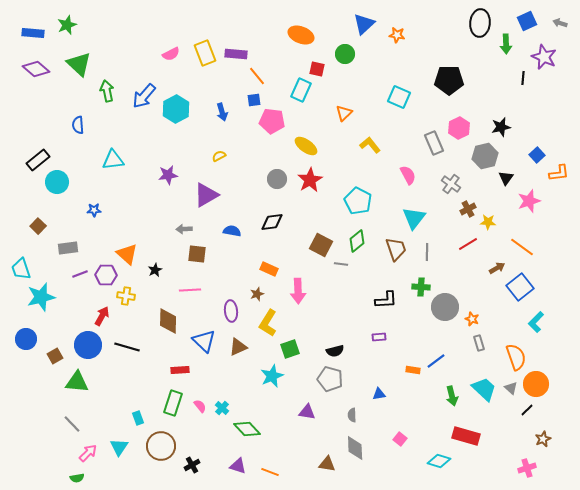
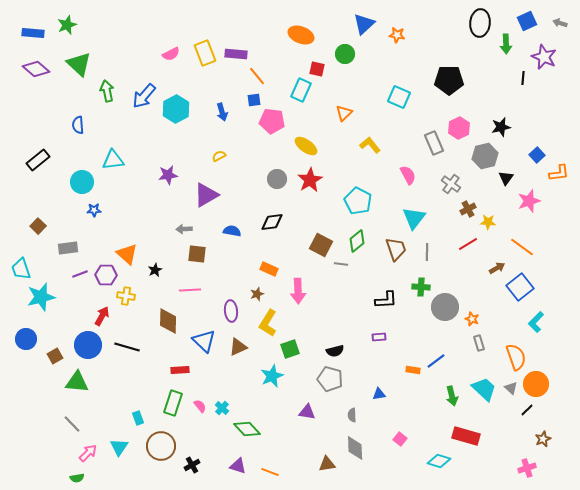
cyan circle at (57, 182): moved 25 px right
brown triangle at (327, 464): rotated 18 degrees counterclockwise
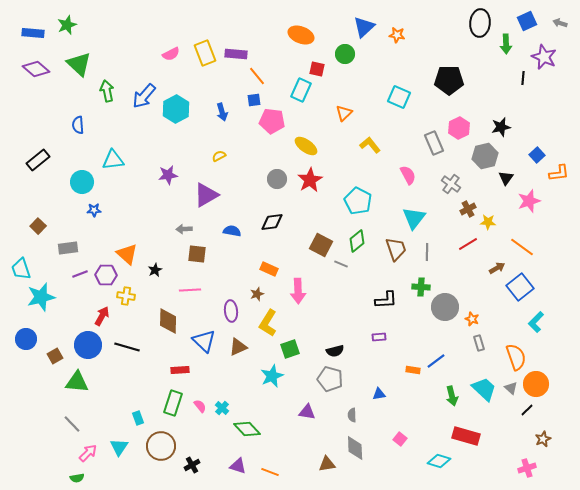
blue triangle at (364, 24): moved 3 px down
gray line at (341, 264): rotated 16 degrees clockwise
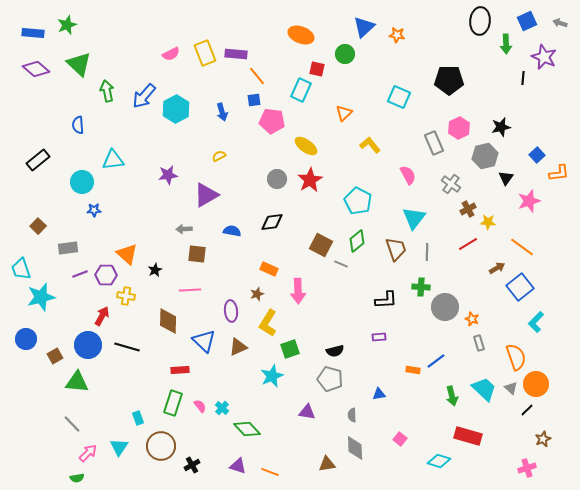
black ellipse at (480, 23): moved 2 px up
red rectangle at (466, 436): moved 2 px right
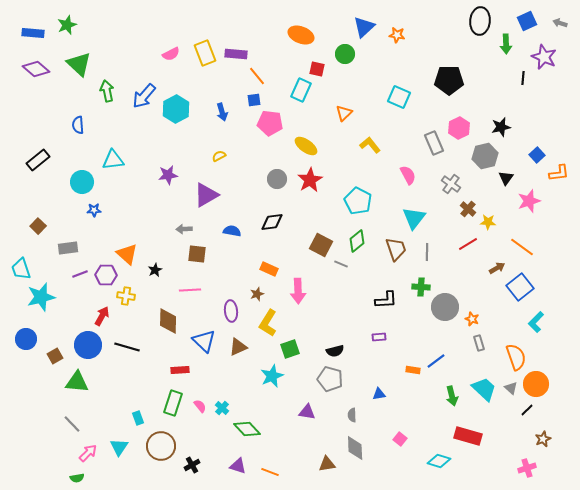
pink pentagon at (272, 121): moved 2 px left, 2 px down
brown cross at (468, 209): rotated 21 degrees counterclockwise
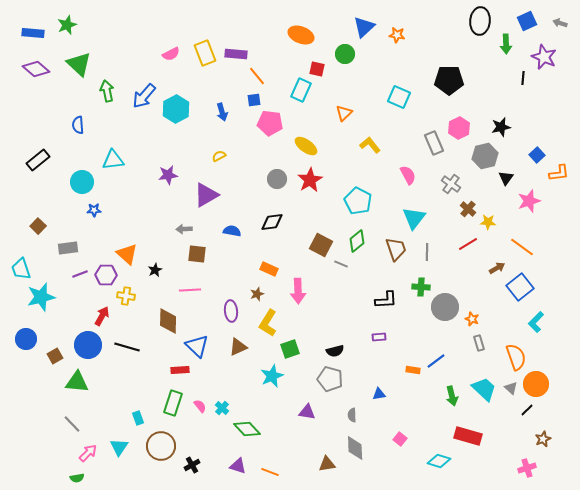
blue triangle at (204, 341): moved 7 px left, 5 px down
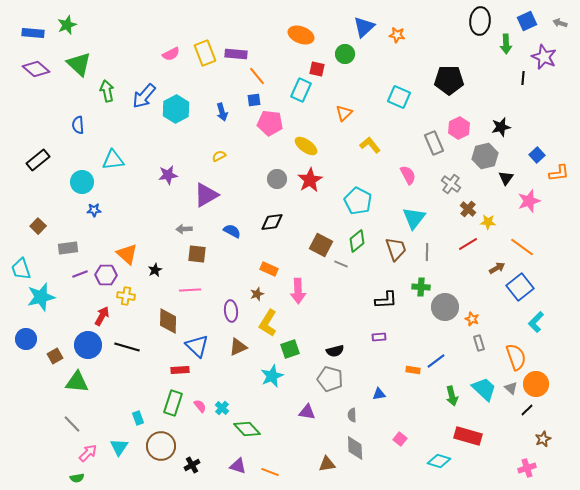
blue semicircle at (232, 231): rotated 18 degrees clockwise
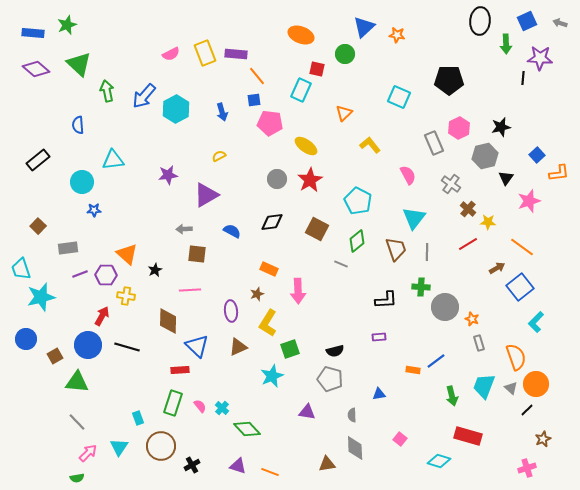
purple star at (544, 57): moved 4 px left, 1 px down; rotated 20 degrees counterclockwise
brown square at (321, 245): moved 4 px left, 16 px up
cyan trapezoid at (484, 389): moved 3 px up; rotated 112 degrees counterclockwise
gray line at (72, 424): moved 5 px right, 2 px up
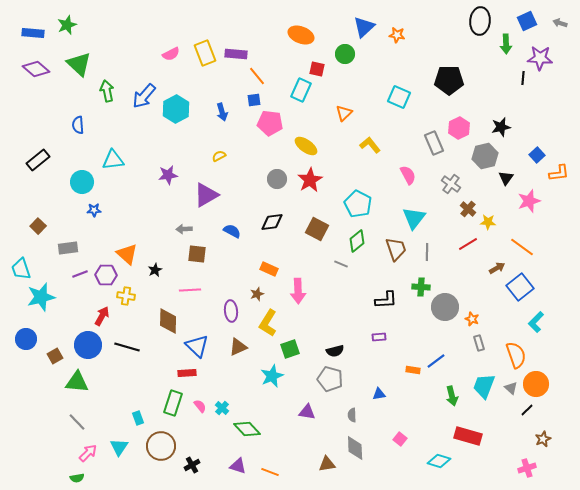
cyan pentagon at (358, 201): moved 3 px down
orange semicircle at (516, 357): moved 2 px up
red rectangle at (180, 370): moved 7 px right, 3 px down
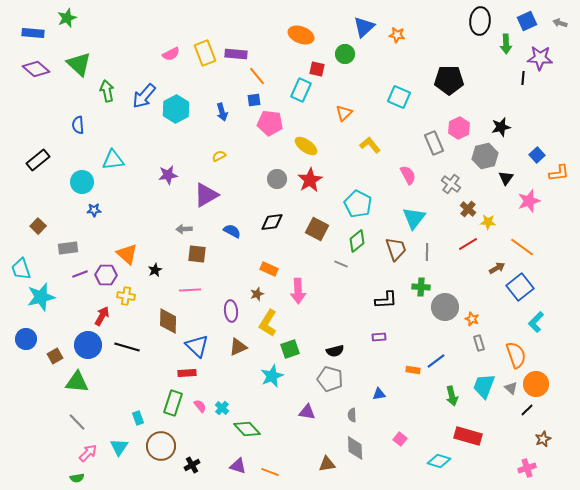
green star at (67, 25): moved 7 px up
